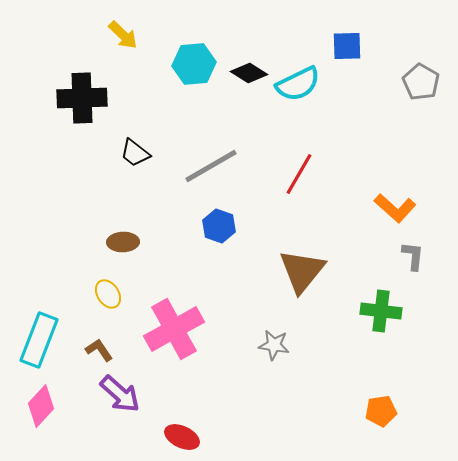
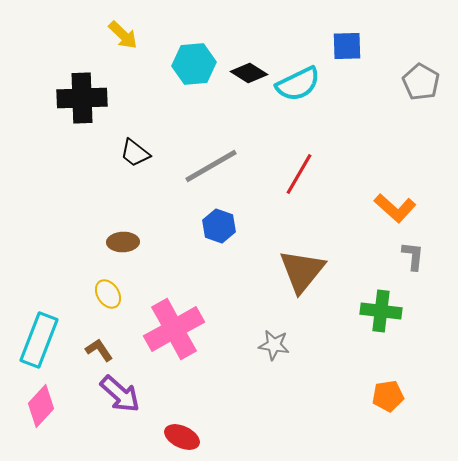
orange pentagon: moved 7 px right, 15 px up
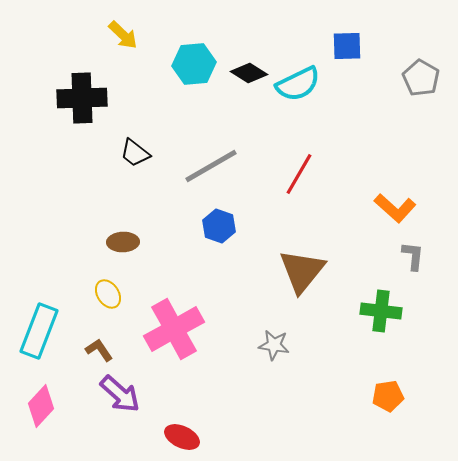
gray pentagon: moved 4 px up
cyan rectangle: moved 9 px up
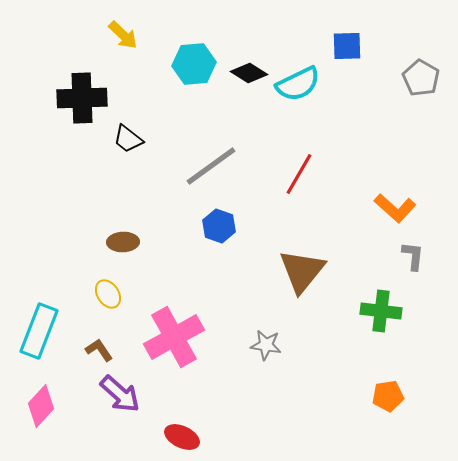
black trapezoid: moved 7 px left, 14 px up
gray line: rotated 6 degrees counterclockwise
pink cross: moved 8 px down
gray star: moved 8 px left
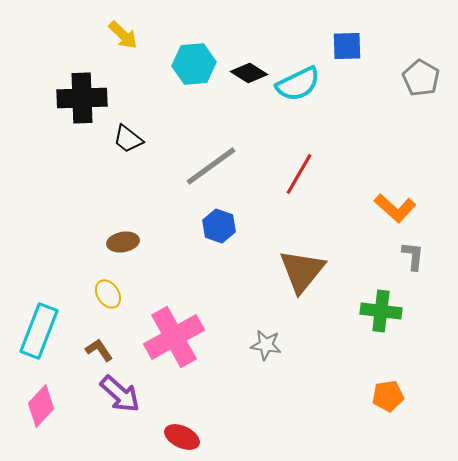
brown ellipse: rotated 8 degrees counterclockwise
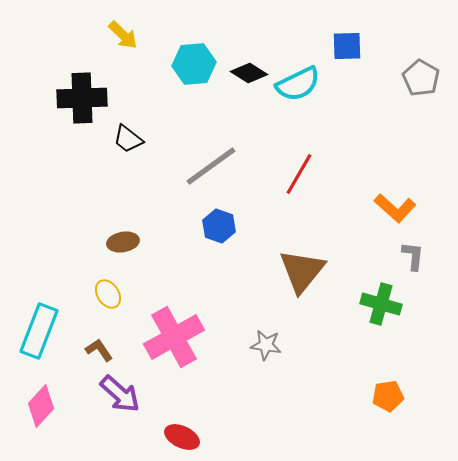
green cross: moved 7 px up; rotated 9 degrees clockwise
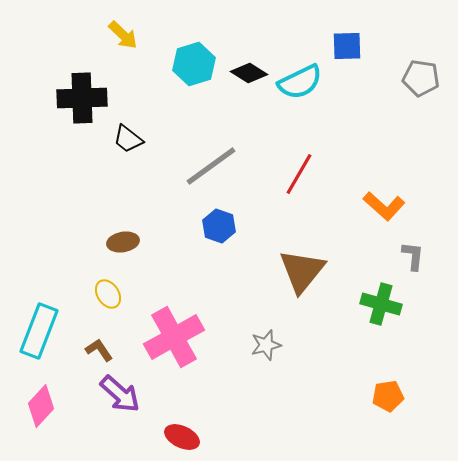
cyan hexagon: rotated 12 degrees counterclockwise
gray pentagon: rotated 21 degrees counterclockwise
cyan semicircle: moved 2 px right, 2 px up
orange L-shape: moved 11 px left, 2 px up
gray star: rotated 24 degrees counterclockwise
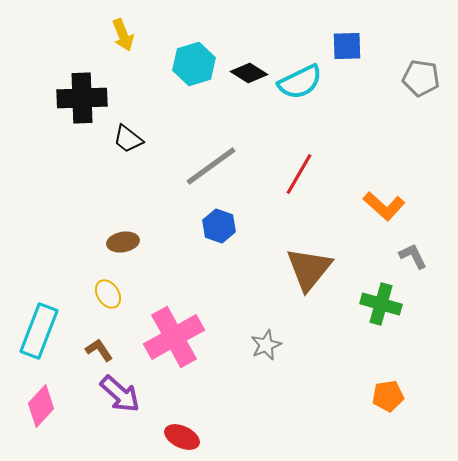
yellow arrow: rotated 24 degrees clockwise
gray L-shape: rotated 32 degrees counterclockwise
brown triangle: moved 7 px right, 2 px up
gray star: rotated 8 degrees counterclockwise
